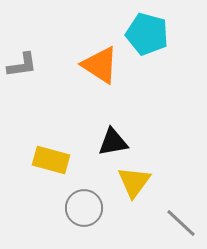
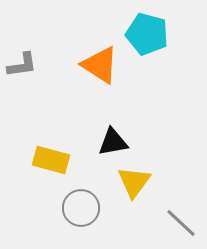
gray circle: moved 3 px left
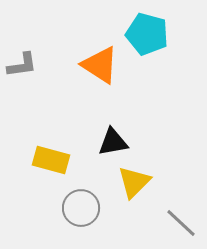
yellow triangle: rotated 9 degrees clockwise
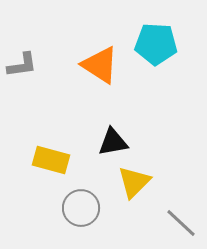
cyan pentagon: moved 9 px right, 10 px down; rotated 12 degrees counterclockwise
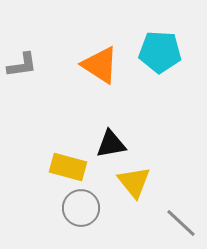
cyan pentagon: moved 4 px right, 8 px down
black triangle: moved 2 px left, 2 px down
yellow rectangle: moved 17 px right, 7 px down
yellow triangle: rotated 24 degrees counterclockwise
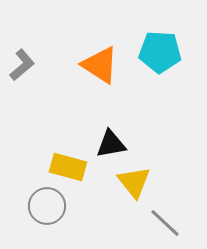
gray L-shape: rotated 32 degrees counterclockwise
gray circle: moved 34 px left, 2 px up
gray line: moved 16 px left
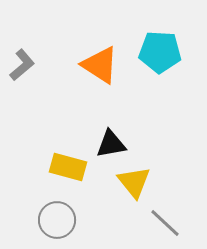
gray circle: moved 10 px right, 14 px down
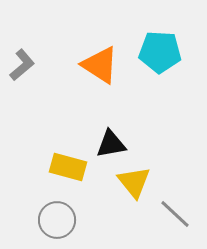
gray line: moved 10 px right, 9 px up
